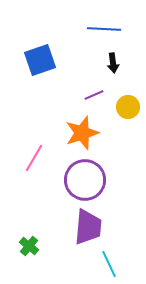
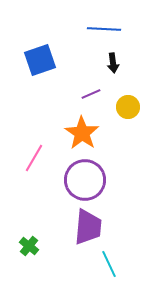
purple line: moved 3 px left, 1 px up
orange star: rotated 20 degrees counterclockwise
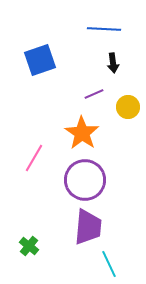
purple line: moved 3 px right
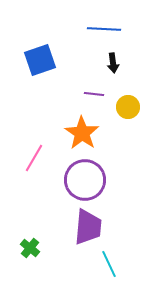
purple line: rotated 30 degrees clockwise
green cross: moved 1 px right, 2 px down
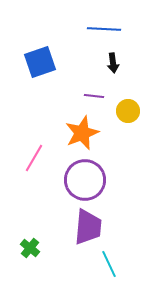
blue square: moved 2 px down
purple line: moved 2 px down
yellow circle: moved 4 px down
orange star: rotated 16 degrees clockwise
